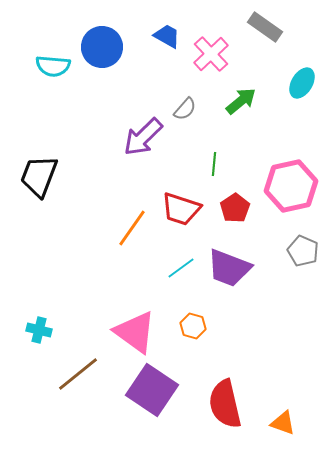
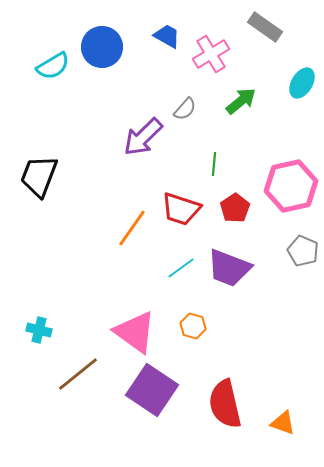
pink cross: rotated 12 degrees clockwise
cyan semicircle: rotated 36 degrees counterclockwise
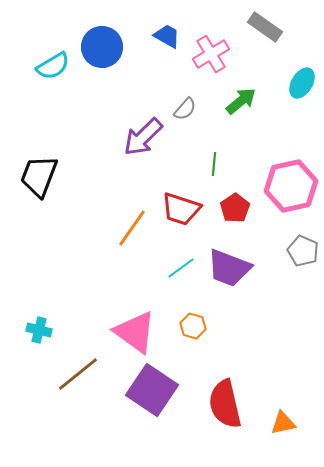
orange triangle: rotated 32 degrees counterclockwise
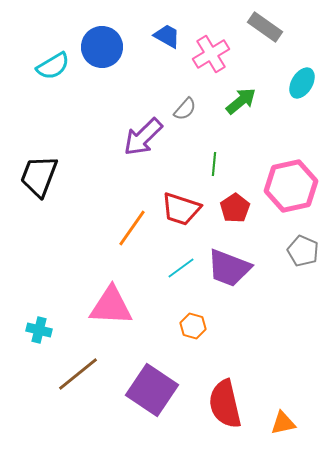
pink triangle: moved 24 px left, 26 px up; rotated 33 degrees counterclockwise
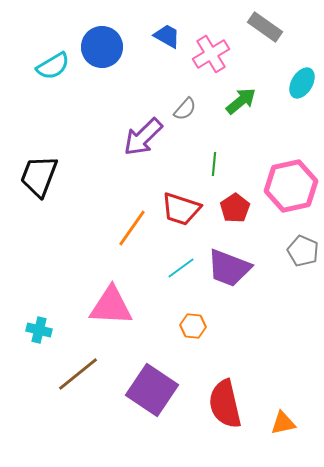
orange hexagon: rotated 10 degrees counterclockwise
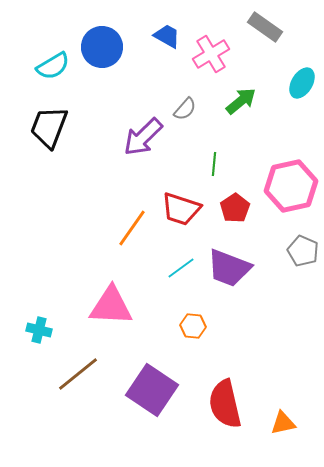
black trapezoid: moved 10 px right, 49 px up
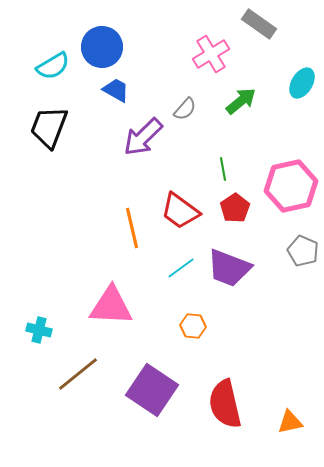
gray rectangle: moved 6 px left, 3 px up
blue trapezoid: moved 51 px left, 54 px down
green line: moved 9 px right, 5 px down; rotated 15 degrees counterclockwise
red trapezoid: moved 1 px left, 2 px down; rotated 18 degrees clockwise
orange line: rotated 48 degrees counterclockwise
orange triangle: moved 7 px right, 1 px up
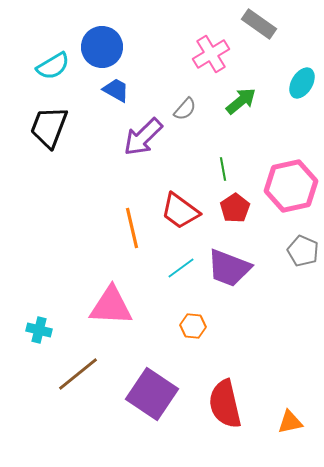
purple square: moved 4 px down
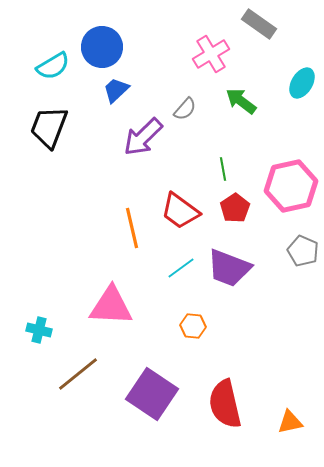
blue trapezoid: rotated 72 degrees counterclockwise
green arrow: rotated 104 degrees counterclockwise
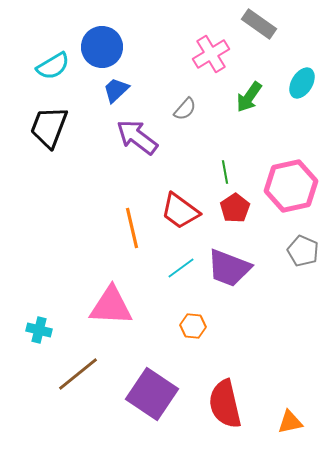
green arrow: moved 8 px right, 4 px up; rotated 92 degrees counterclockwise
purple arrow: moved 6 px left; rotated 81 degrees clockwise
green line: moved 2 px right, 3 px down
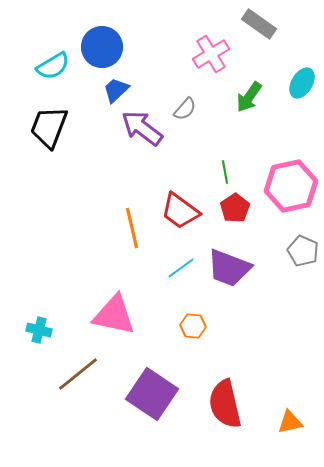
purple arrow: moved 5 px right, 9 px up
pink triangle: moved 3 px right, 9 px down; rotated 9 degrees clockwise
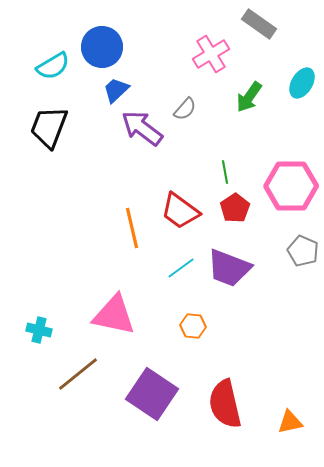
pink hexagon: rotated 12 degrees clockwise
